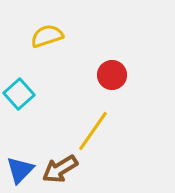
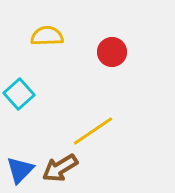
yellow semicircle: rotated 16 degrees clockwise
red circle: moved 23 px up
yellow line: rotated 21 degrees clockwise
brown arrow: moved 1 px up
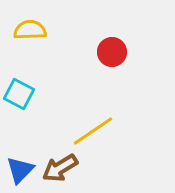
yellow semicircle: moved 17 px left, 6 px up
cyan square: rotated 20 degrees counterclockwise
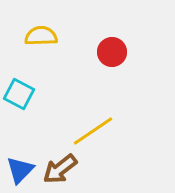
yellow semicircle: moved 11 px right, 6 px down
brown arrow: moved 1 px down; rotated 6 degrees counterclockwise
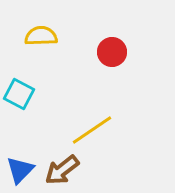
yellow line: moved 1 px left, 1 px up
brown arrow: moved 2 px right, 1 px down
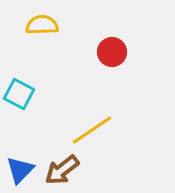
yellow semicircle: moved 1 px right, 11 px up
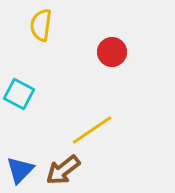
yellow semicircle: moved 1 px left; rotated 80 degrees counterclockwise
brown arrow: moved 1 px right
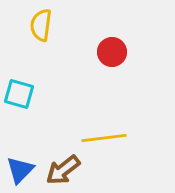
cyan square: rotated 12 degrees counterclockwise
yellow line: moved 12 px right, 8 px down; rotated 27 degrees clockwise
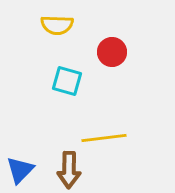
yellow semicircle: moved 16 px right; rotated 96 degrees counterclockwise
cyan square: moved 48 px right, 13 px up
brown arrow: moved 6 px right; rotated 51 degrees counterclockwise
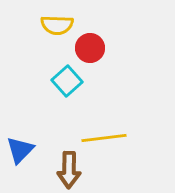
red circle: moved 22 px left, 4 px up
cyan square: rotated 32 degrees clockwise
blue triangle: moved 20 px up
